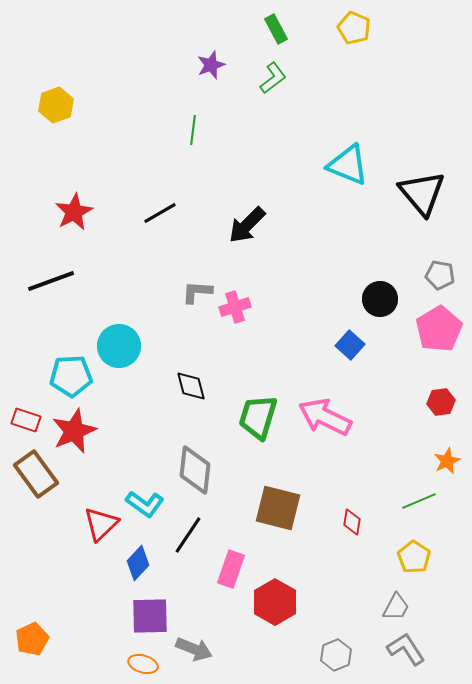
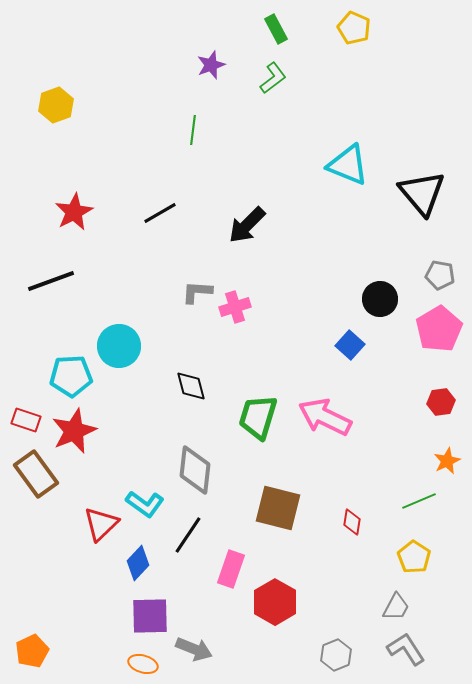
orange pentagon at (32, 639): moved 12 px down
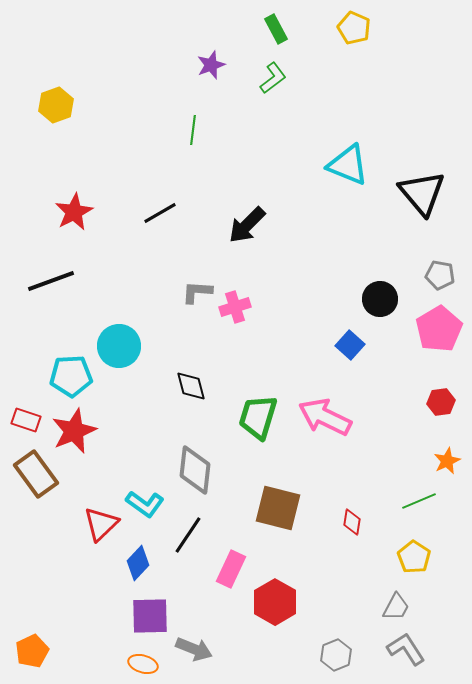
pink rectangle at (231, 569): rotated 6 degrees clockwise
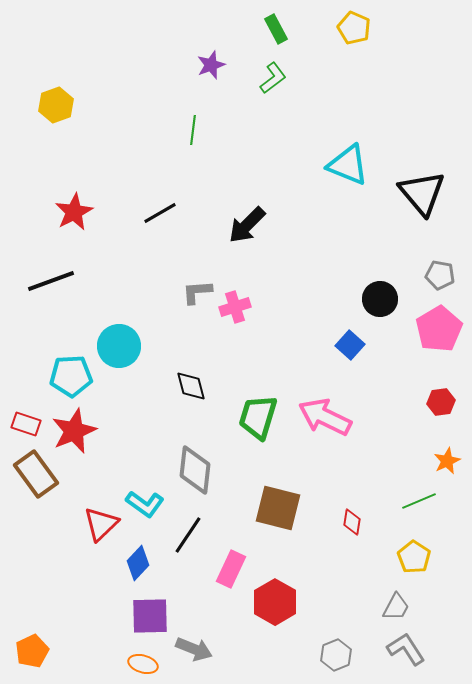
gray L-shape at (197, 292): rotated 8 degrees counterclockwise
red rectangle at (26, 420): moved 4 px down
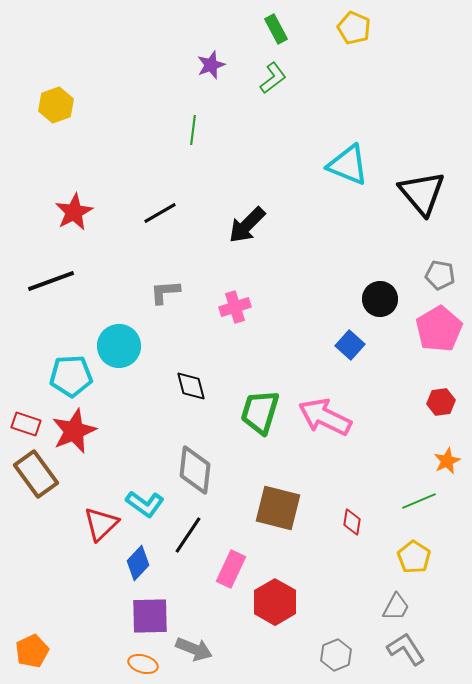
gray L-shape at (197, 292): moved 32 px left
green trapezoid at (258, 417): moved 2 px right, 5 px up
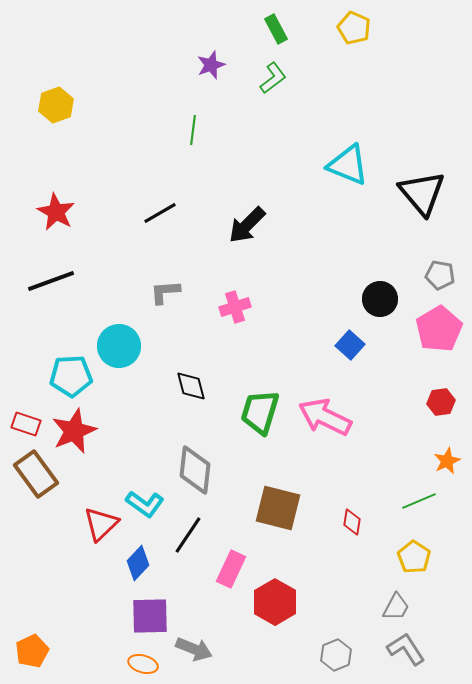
red star at (74, 212): moved 18 px left; rotated 15 degrees counterclockwise
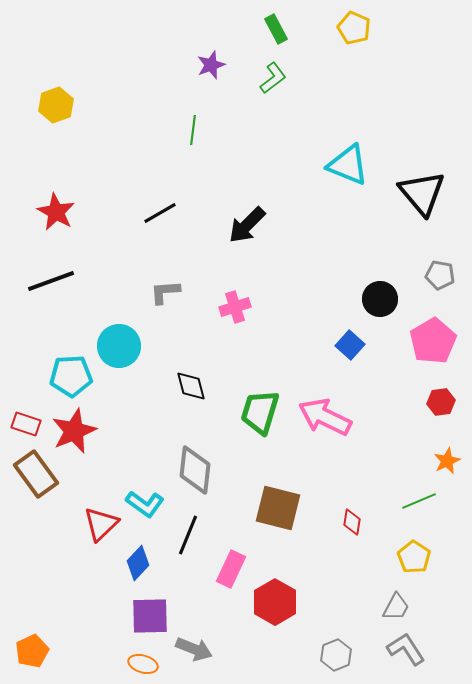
pink pentagon at (439, 329): moved 6 px left, 12 px down
black line at (188, 535): rotated 12 degrees counterclockwise
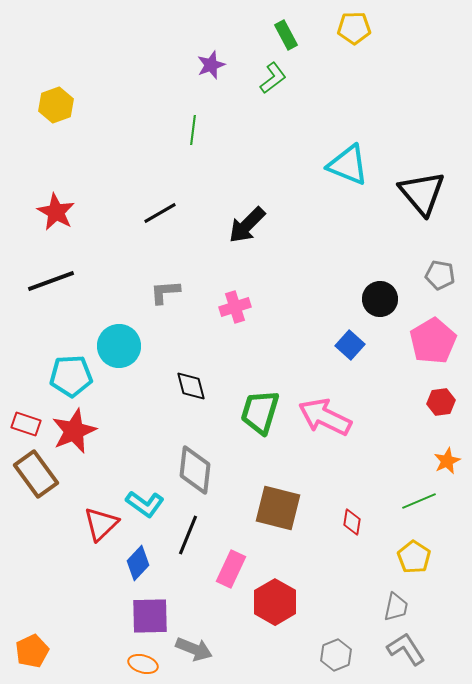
yellow pentagon at (354, 28): rotated 24 degrees counterclockwise
green rectangle at (276, 29): moved 10 px right, 6 px down
gray trapezoid at (396, 607): rotated 16 degrees counterclockwise
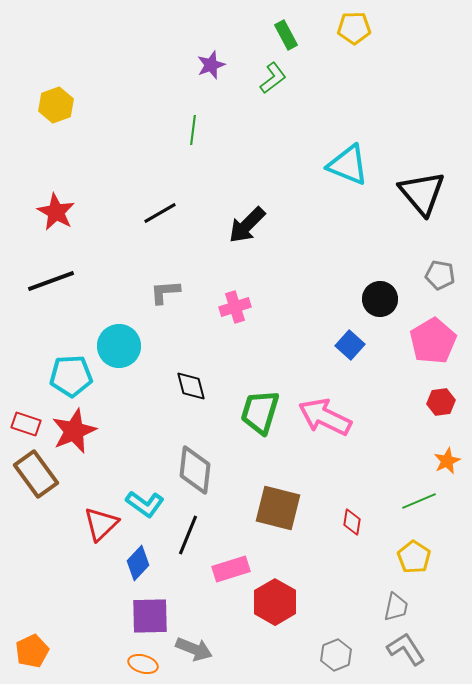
pink rectangle at (231, 569): rotated 48 degrees clockwise
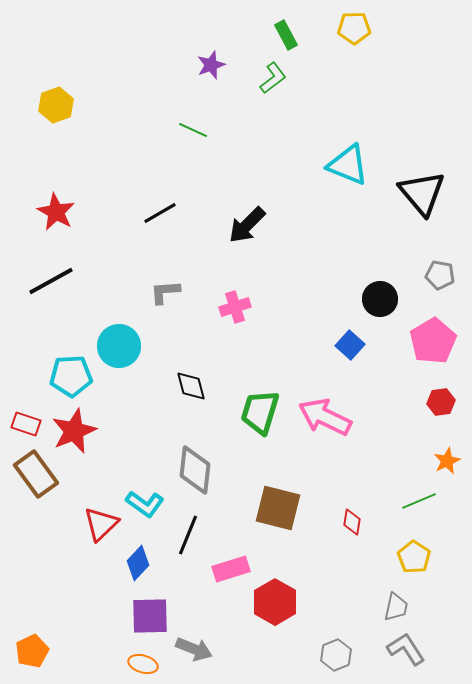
green line at (193, 130): rotated 72 degrees counterclockwise
black line at (51, 281): rotated 9 degrees counterclockwise
